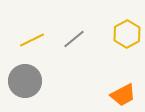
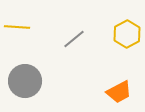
yellow line: moved 15 px left, 13 px up; rotated 30 degrees clockwise
orange trapezoid: moved 4 px left, 3 px up
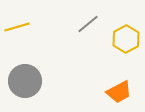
yellow line: rotated 20 degrees counterclockwise
yellow hexagon: moved 1 px left, 5 px down
gray line: moved 14 px right, 15 px up
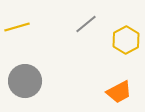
gray line: moved 2 px left
yellow hexagon: moved 1 px down
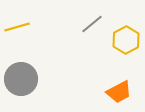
gray line: moved 6 px right
gray circle: moved 4 px left, 2 px up
